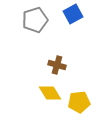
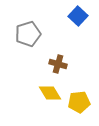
blue square: moved 5 px right, 2 px down; rotated 18 degrees counterclockwise
gray pentagon: moved 7 px left, 14 px down
brown cross: moved 1 px right, 1 px up
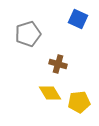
blue square: moved 3 px down; rotated 18 degrees counterclockwise
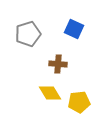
blue square: moved 4 px left, 10 px down
brown cross: rotated 12 degrees counterclockwise
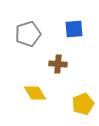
blue square: rotated 30 degrees counterclockwise
yellow diamond: moved 15 px left
yellow pentagon: moved 4 px right, 2 px down; rotated 15 degrees counterclockwise
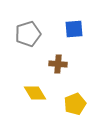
yellow pentagon: moved 8 px left
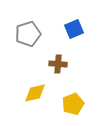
blue square: rotated 18 degrees counterclockwise
yellow diamond: rotated 70 degrees counterclockwise
yellow pentagon: moved 2 px left
